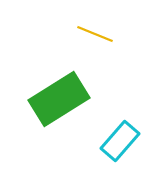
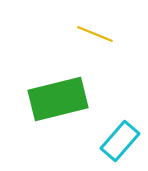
green rectangle: moved 1 px left; rotated 18 degrees clockwise
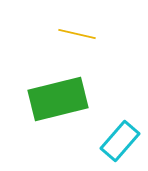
yellow line: moved 18 px left; rotated 9 degrees counterclockwise
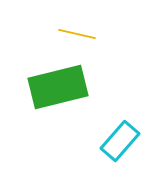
green rectangle: moved 12 px up
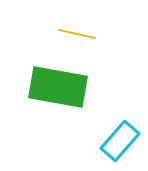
green rectangle: rotated 24 degrees clockwise
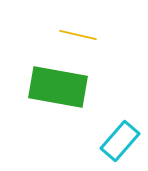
yellow line: moved 1 px right, 1 px down
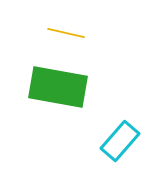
yellow line: moved 12 px left, 2 px up
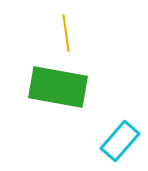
yellow line: rotated 69 degrees clockwise
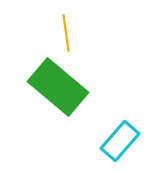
green rectangle: rotated 30 degrees clockwise
